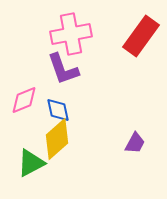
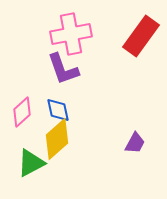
pink diamond: moved 2 px left, 12 px down; rotated 20 degrees counterclockwise
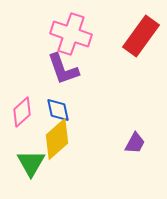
pink cross: rotated 30 degrees clockwise
green triangle: rotated 32 degrees counterclockwise
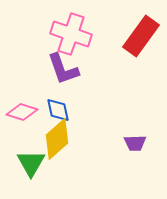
pink diamond: rotated 60 degrees clockwise
purple trapezoid: rotated 60 degrees clockwise
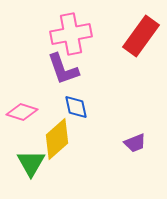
pink cross: rotated 30 degrees counterclockwise
blue diamond: moved 18 px right, 3 px up
purple trapezoid: rotated 20 degrees counterclockwise
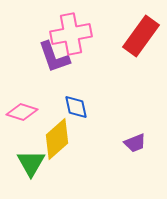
purple L-shape: moved 9 px left, 12 px up
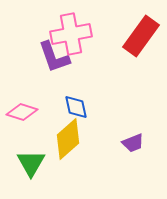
yellow diamond: moved 11 px right
purple trapezoid: moved 2 px left
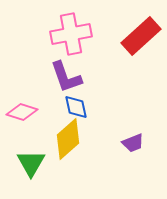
red rectangle: rotated 12 degrees clockwise
purple L-shape: moved 12 px right, 20 px down
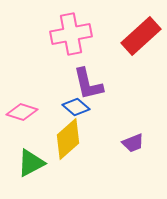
purple L-shape: moved 22 px right, 7 px down; rotated 6 degrees clockwise
blue diamond: rotated 36 degrees counterclockwise
green triangle: rotated 32 degrees clockwise
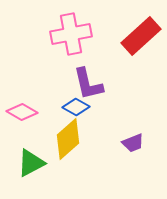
blue diamond: rotated 12 degrees counterclockwise
pink diamond: rotated 12 degrees clockwise
